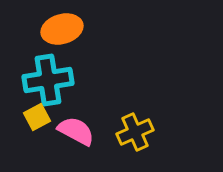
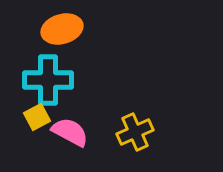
cyan cross: rotated 9 degrees clockwise
pink semicircle: moved 6 px left, 1 px down
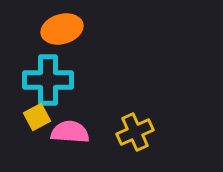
pink semicircle: rotated 24 degrees counterclockwise
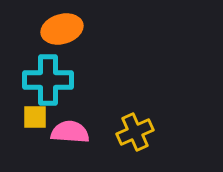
yellow square: moved 2 px left; rotated 28 degrees clockwise
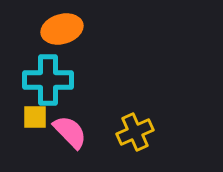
pink semicircle: rotated 42 degrees clockwise
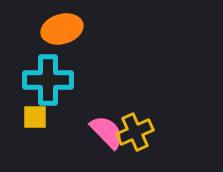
pink semicircle: moved 37 px right
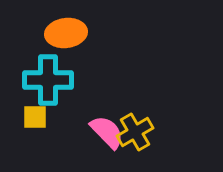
orange ellipse: moved 4 px right, 4 px down; rotated 9 degrees clockwise
yellow cross: rotated 6 degrees counterclockwise
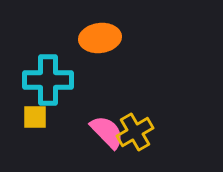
orange ellipse: moved 34 px right, 5 px down
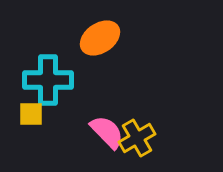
orange ellipse: rotated 27 degrees counterclockwise
yellow square: moved 4 px left, 3 px up
yellow cross: moved 2 px right, 6 px down
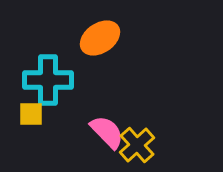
yellow cross: moved 7 px down; rotated 12 degrees counterclockwise
